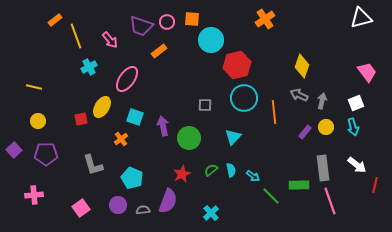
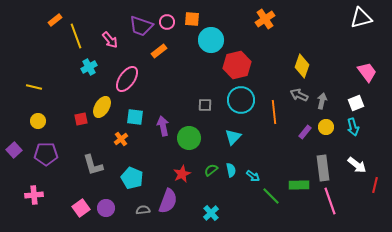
cyan circle at (244, 98): moved 3 px left, 2 px down
cyan square at (135, 117): rotated 12 degrees counterclockwise
purple circle at (118, 205): moved 12 px left, 3 px down
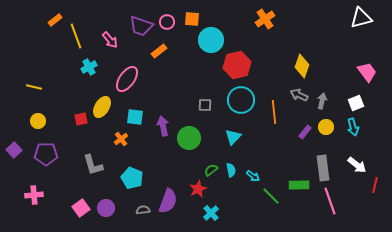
red star at (182, 174): moved 16 px right, 15 px down
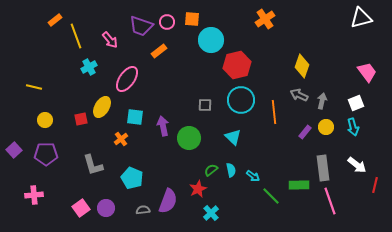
yellow circle at (38, 121): moved 7 px right, 1 px up
cyan triangle at (233, 137): rotated 30 degrees counterclockwise
